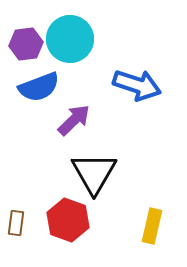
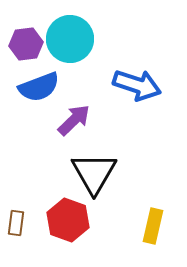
yellow rectangle: moved 1 px right
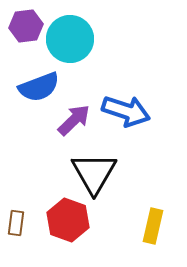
purple hexagon: moved 18 px up
blue arrow: moved 11 px left, 26 px down
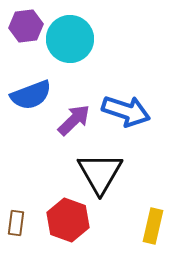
blue semicircle: moved 8 px left, 8 px down
black triangle: moved 6 px right
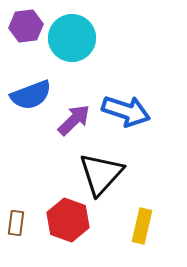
cyan circle: moved 2 px right, 1 px up
black triangle: moved 1 px right, 1 px down; rotated 12 degrees clockwise
yellow rectangle: moved 11 px left
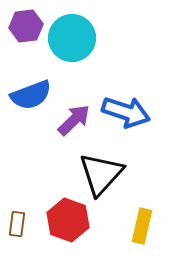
blue arrow: moved 1 px down
brown rectangle: moved 1 px right, 1 px down
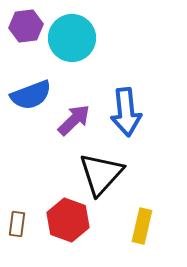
blue arrow: rotated 66 degrees clockwise
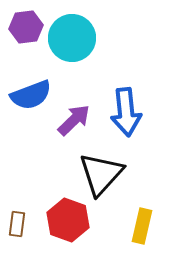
purple hexagon: moved 1 px down
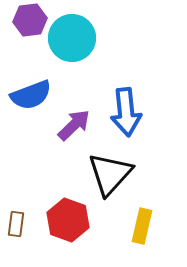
purple hexagon: moved 4 px right, 7 px up
purple arrow: moved 5 px down
black triangle: moved 9 px right
brown rectangle: moved 1 px left
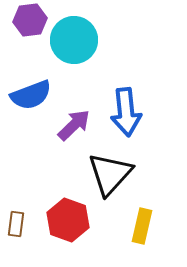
cyan circle: moved 2 px right, 2 px down
